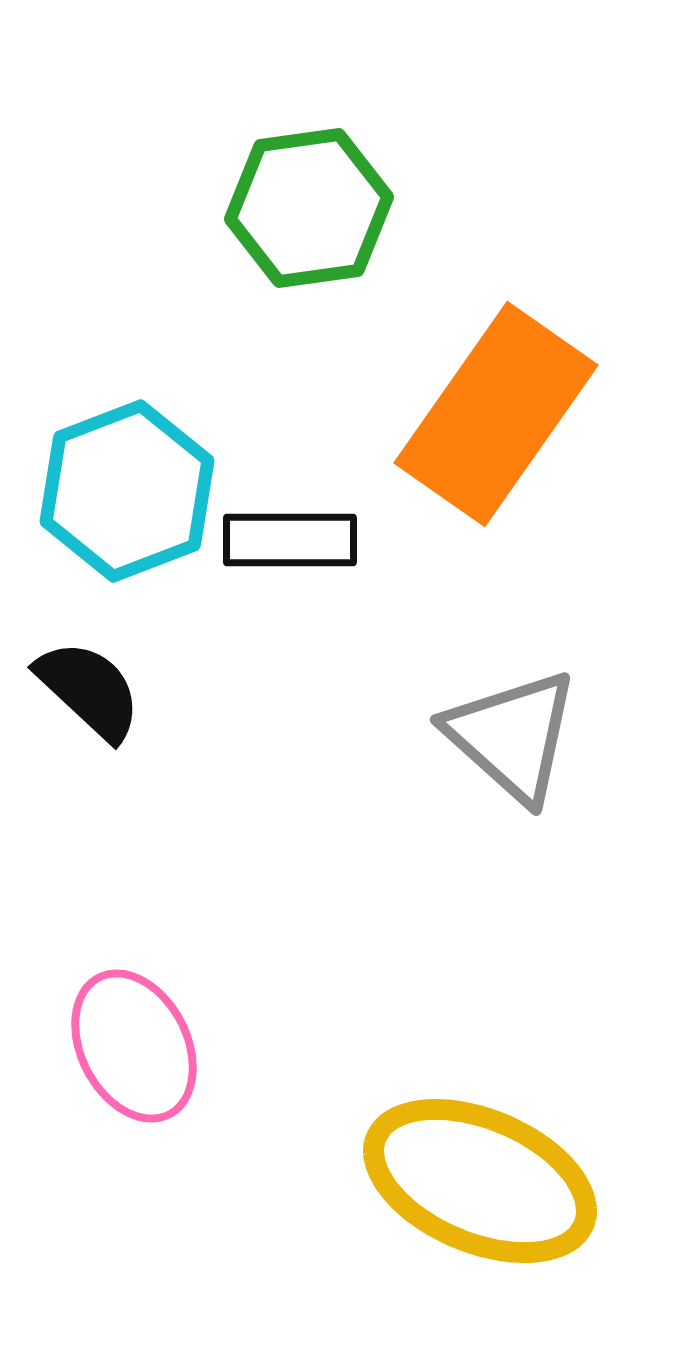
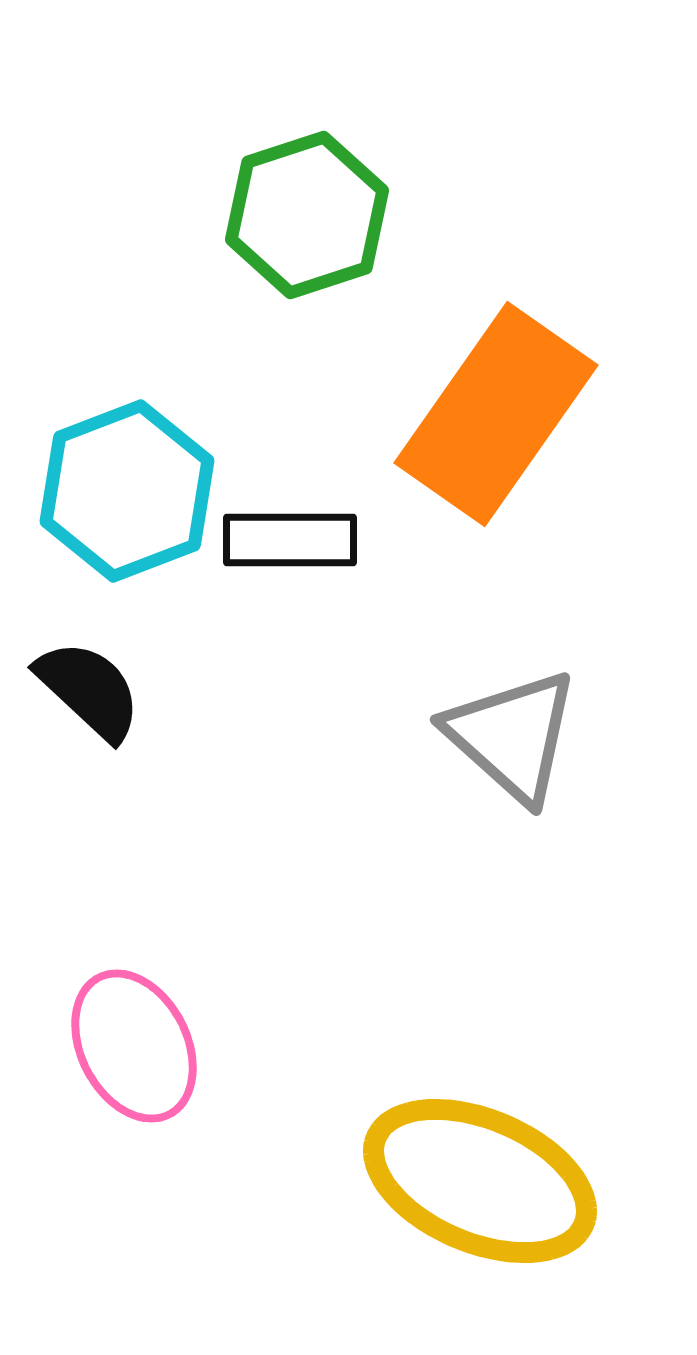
green hexagon: moved 2 px left, 7 px down; rotated 10 degrees counterclockwise
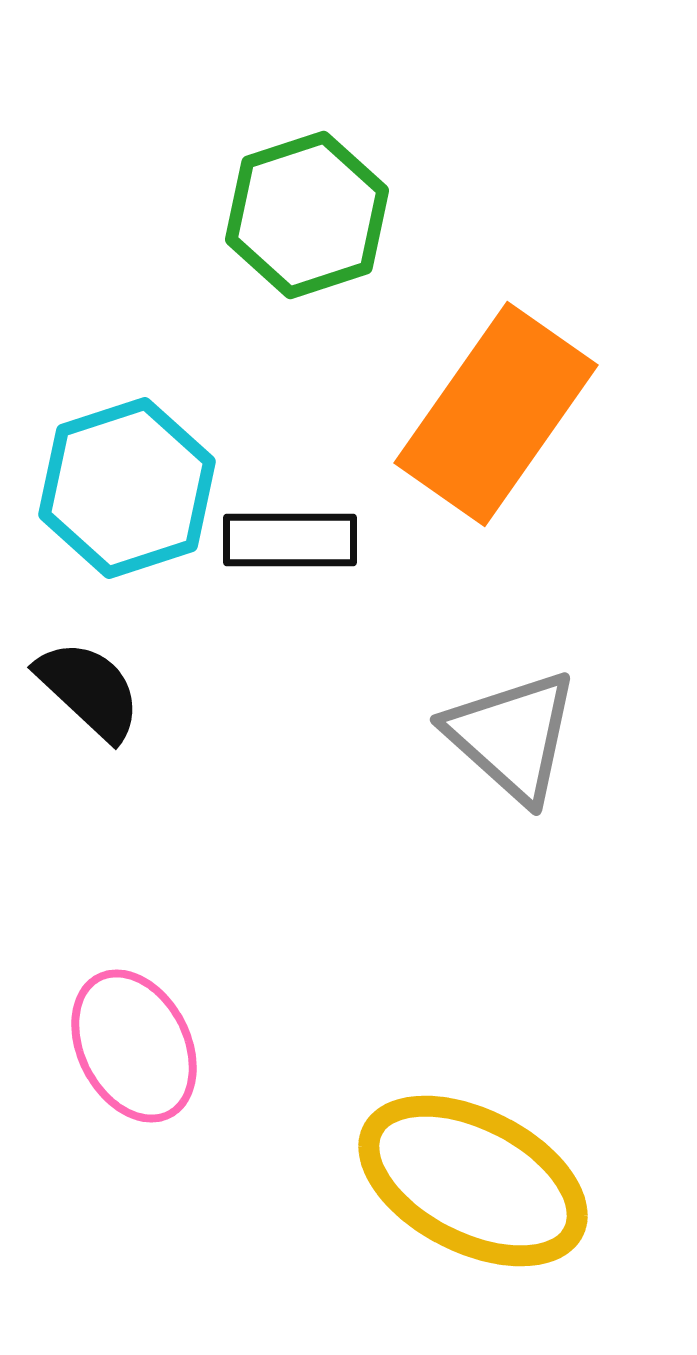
cyan hexagon: moved 3 px up; rotated 3 degrees clockwise
yellow ellipse: moved 7 px left; rotated 4 degrees clockwise
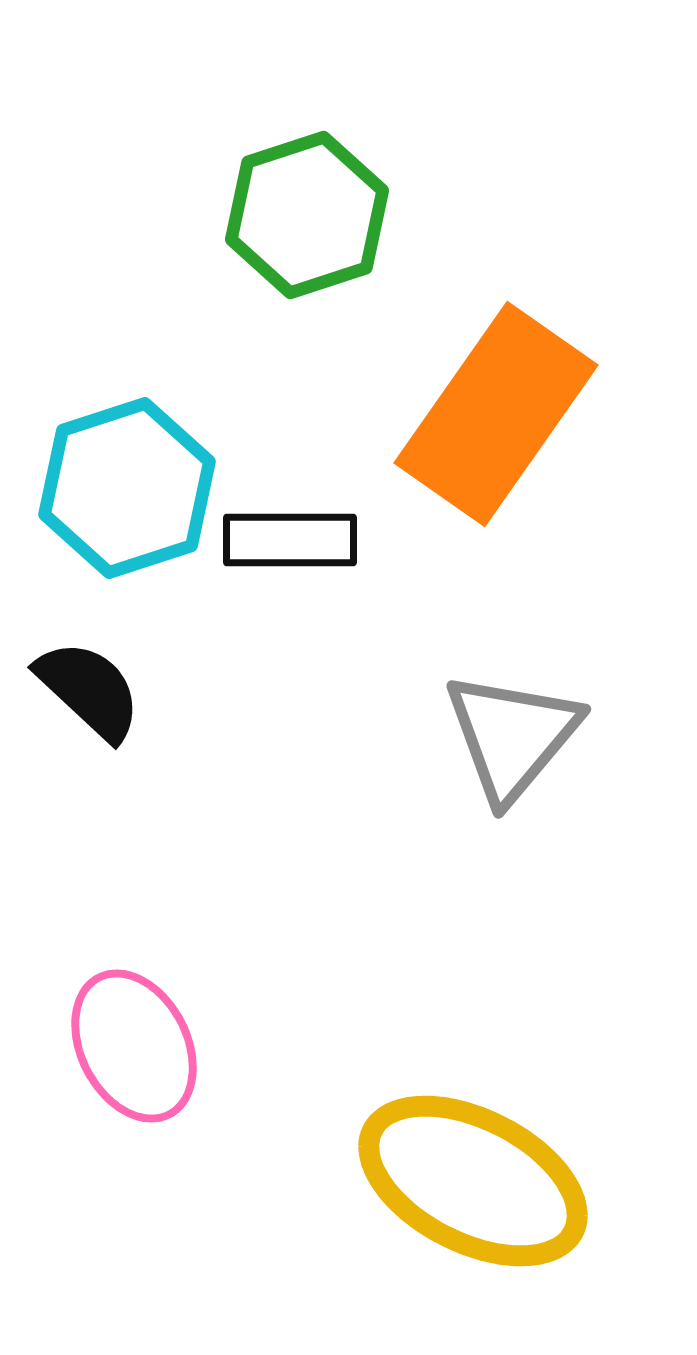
gray triangle: rotated 28 degrees clockwise
